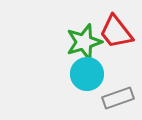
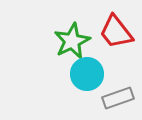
green star: moved 12 px left, 1 px up; rotated 9 degrees counterclockwise
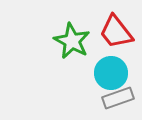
green star: rotated 18 degrees counterclockwise
cyan circle: moved 24 px right, 1 px up
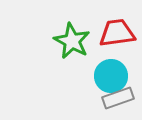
red trapezoid: moved 1 px right, 1 px down; rotated 120 degrees clockwise
cyan circle: moved 3 px down
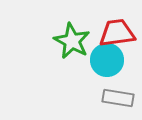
cyan circle: moved 4 px left, 16 px up
gray rectangle: rotated 28 degrees clockwise
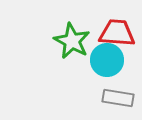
red trapezoid: rotated 12 degrees clockwise
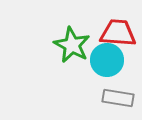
red trapezoid: moved 1 px right
green star: moved 4 px down
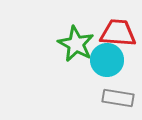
green star: moved 4 px right, 1 px up
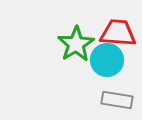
green star: rotated 12 degrees clockwise
gray rectangle: moved 1 px left, 2 px down
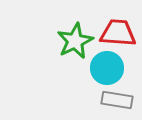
green star: moved 1 px left, 3 px up; rotated 6 degrees clockwise
cyan circle: moved 8 px down
